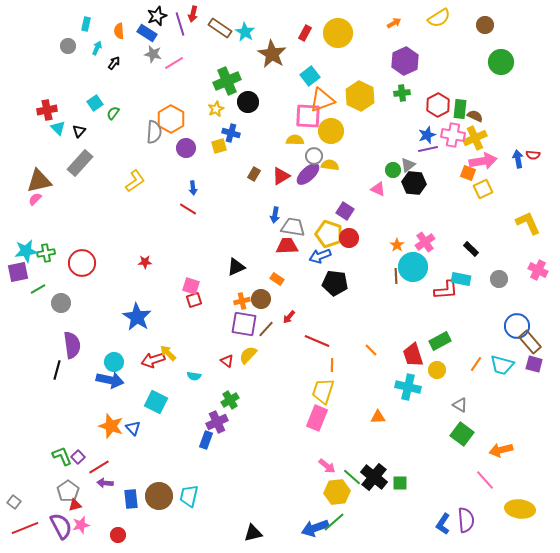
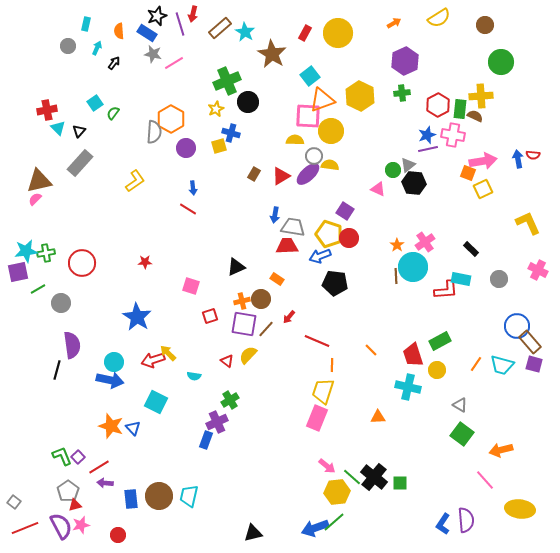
brown rectangle at (220, 28): rotated 75 degrees counterclockwise
yellow cross at (475, 138): moved 6 px right, 42 px up; rotated 20 degrees clockwise
red square at (194, 300): moved 16 px right, 16 px down
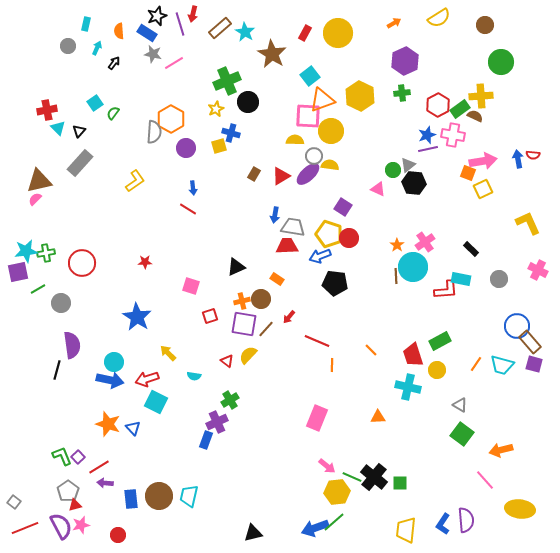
green rectangle at (460, 109): rotated 48 degrees clockwise
purple square at (345, 211): moved 2 px left, 4 px up
red arrow at (153, 360): moved 6 px left, 19 px down
yellow trapezoid at (323, 391): moved 83 px right, 139 px down; rotated 12 degrees counterclockwise
orange star at (111, 426): moved 3 px left, 2 px up
green line at (352, 477): rotated 18 degrees counterclockwise
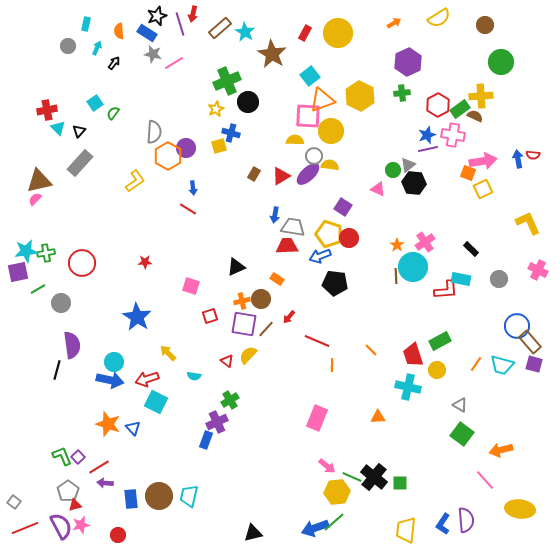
purple hexagon at (405, 61): moved 3 px right, 1 px down
orange hexagon at (171, 119): moved 3 px left, 37 px down
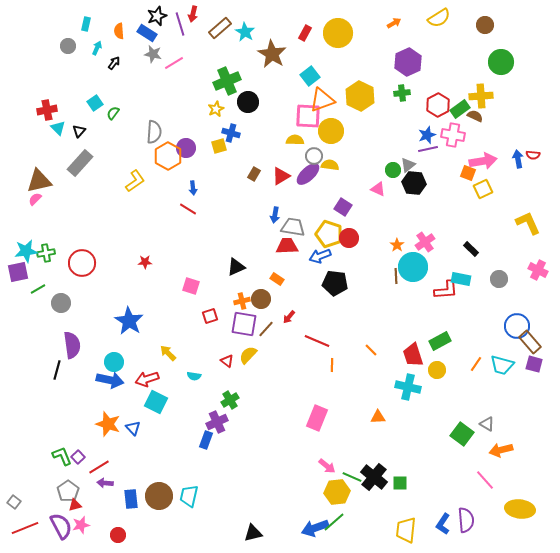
blue star at (137, 317): moved 8 px left, 4 px down
gray triangle at (460, 405): moved 27 px right, 19 px down
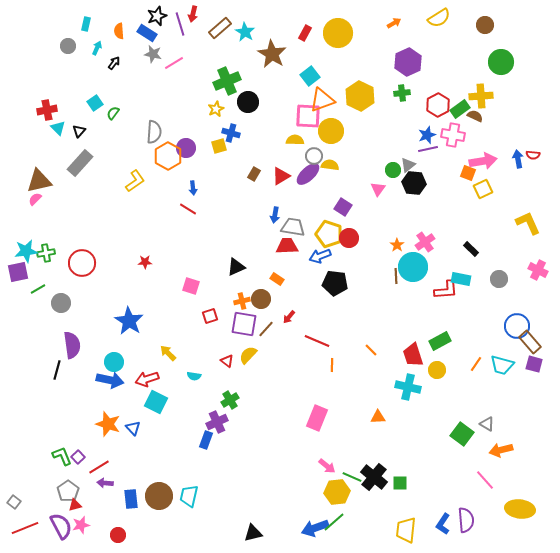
pink triangle at (378, 189): rotated 42 degrees clockwise
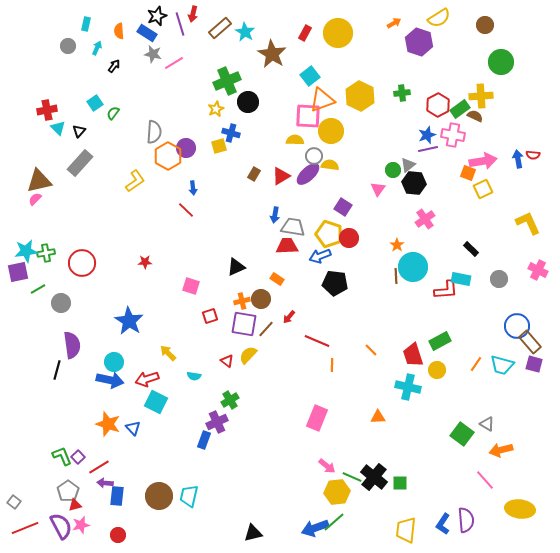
purple hexagon at (408, 62): moved 11 px right, 20 px up; rotated 16 degrees counterclockwise
black arrow at (114, 63): moved 3 px down
red line at (188, 209): moved 2 px left, 1 px down; rotated 12 degrees clockwise
pink cross at (425, 242): moved 23 px up
blue rectangle at (206, 440): moved 2 px left
blue rectangle at (131, 499): moved 14 px left, 3 px up; rotated 12 degrees clockwise
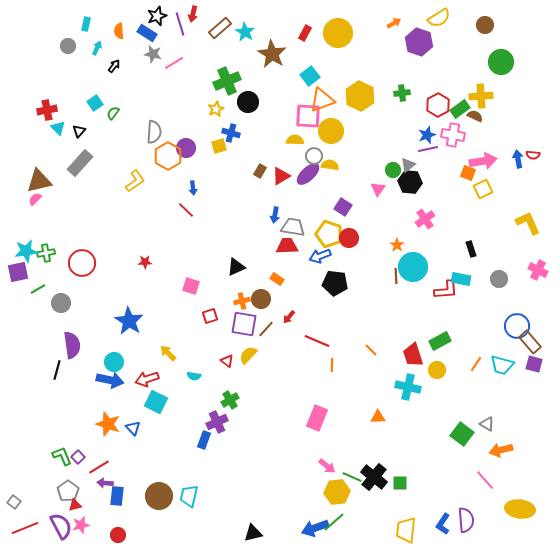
brown rectangle at (254, 174): moved 6 px right, 3 px up
black hexagon at (414, 183): moved 4 px left, 1 px up
black rectangle at (471, 249): rotated 28 degrees clockwise
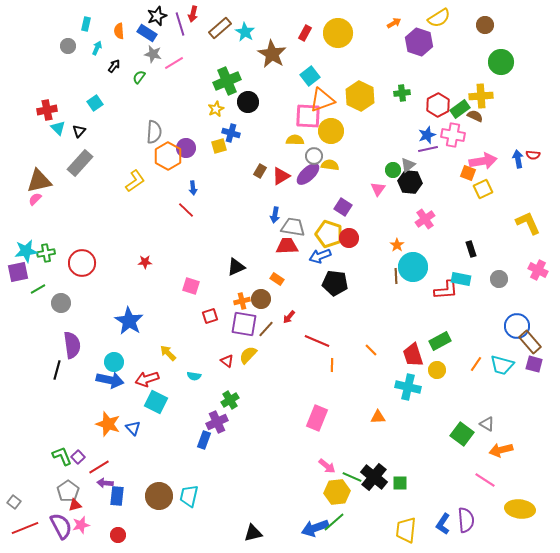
green semicircle at (113, 113): moved 26 px right, 36 px up
pink line at (485, 480): rotated 15 degrees counterclockwise
